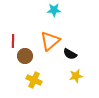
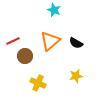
cyan star: rotated 24 degrees clockwise
red line: rotated 64 degrees clockwise
black semicircle: moved 6 px right, 11 px up
yellow cross: moved 4 px right, 3 px down
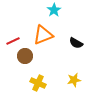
cyan star: rotated 16 degrees clockwise
orange triangle: moved 7 px left, 6 px up; rotated 20 degrees clockwise
yellow star: moved 2 px left, 4 px down
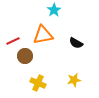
orange triangle: rotated 10 degrees clockwise
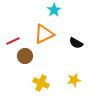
orange triangle: moved 1 px right, 1 px up; rotated 15 degrees counterclockwise
yellow cross: moved 3 px right
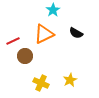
cyan star: moved 1 px left
black semicircle: moved 10 px up
yellow star: moved 4 px left; rotated 16 degrees counterclockwise
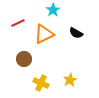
red line: moved 5 px right, 18 px up
brown circle: moved 1 px left, 3 px down
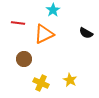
red line: rotated 32 degrees clockwise
black semicircle: moved 10 px right
yellow star: rotated 16 degrees counterclockwise
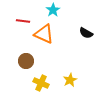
red line: moved 5 px right, 2 px up
orange triangle: rotated 50 degrees clockwise
brown circle: moved 2 px right, 2 px down
yellow star: rotated 16 degrees clockwise
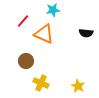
cyan star: rotated 24 degrees clockwise
red line: rotated 56 degrees counterclockwise
black semicircle: rotated 24 degrees counterclockwise
yellow star: moved 8 px right, 6 px down; rotated 16 degrees counterclockwise
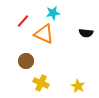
cyan star: moved 3 px down
